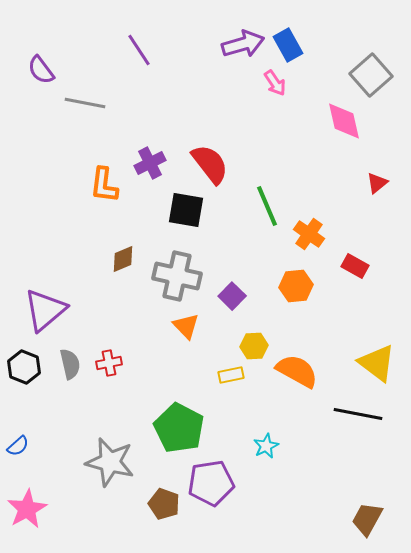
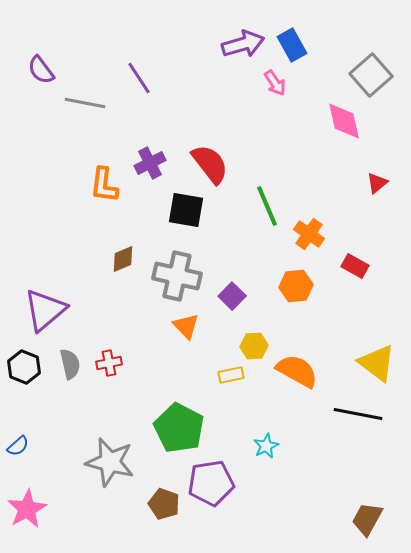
blue rectangle: moved 4 px right
purple line: moved 28 px down
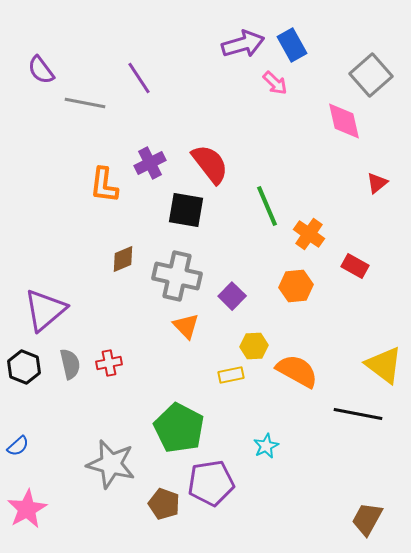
pink arrow: rotated 12 degrees counterclockwise
yellow triangle: moved 7 px right, 2 px down
gray star: moved 1 px right, 2 px down
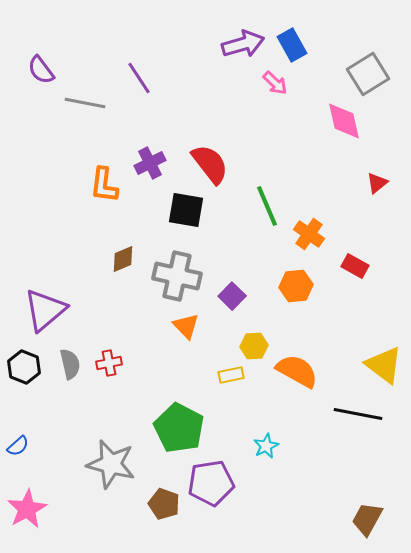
gray square: moved 3 px left, 1 px up; rotated 9 degrees clockwise
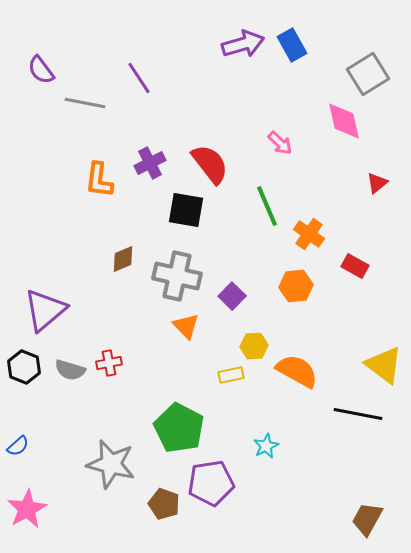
pink arrow: moved 5 px right, 60 px down
orange L-shape: moved 5 px left, 5 px up
gray semicircle: moved 6 px down; rotated 120 degrees clockwise
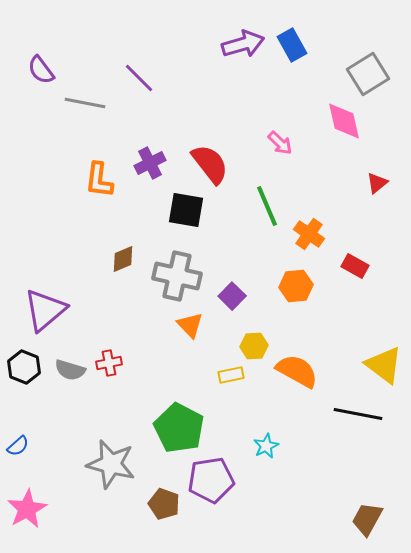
purple line: rotated 12 degrees counterclockwise
orange triangle: moved 4 px right, 1 px up
purple pentagon: moved 3 px up
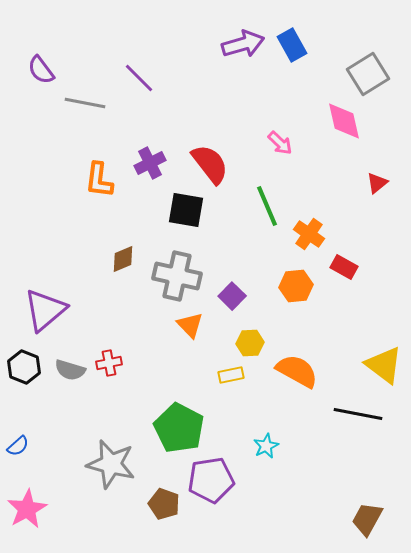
red rectangle: moved 11 px left, 1 px down
yellow hexagon: moved 4 px left, 3 px up
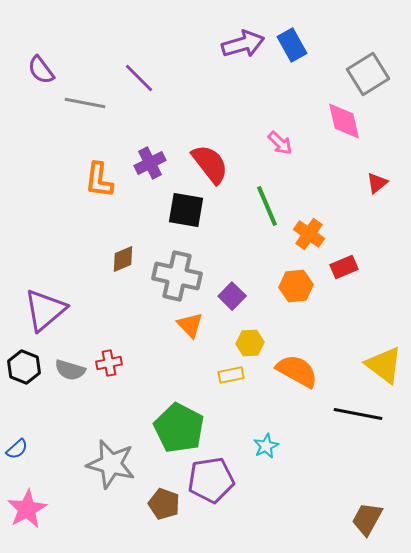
red rectangle: rotated 52 degrees counterclockwise
blue semicircle: moved 1 px left, 3 px down
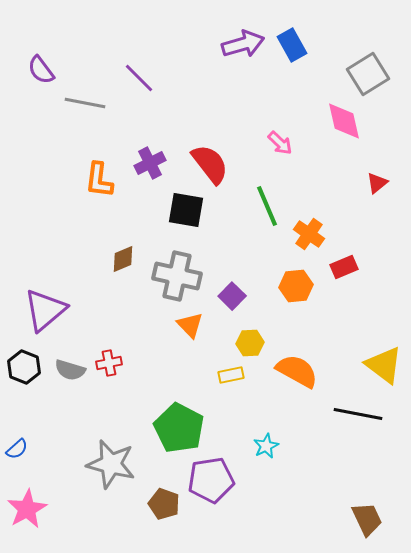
brown trapezoid: rotated 126 degrees clockwise
